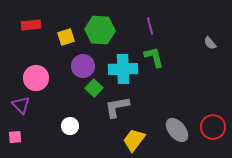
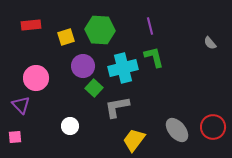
cyan cross: moved 1 px up; rotated 12 degrees counterclockwise
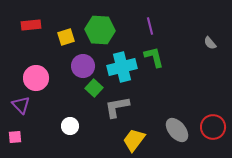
cyan cross: moved 1 px left, 1 px up
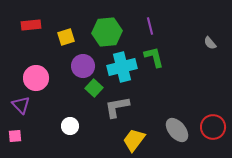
green hexagon: moved 7 px right, 2 px down; rotated 8 degrees counterclockwise
pink square: moved 1 px up
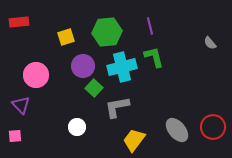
red rectangle: moved 12 px left, 3 px up
pink circle: moved 3 px up
white circle: moved 7 px right, 1 px down
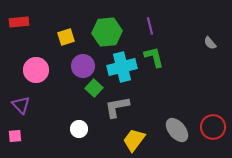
pink circle: moved 5 px up
white circle: moved 2 px right, 2 px down
